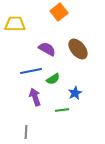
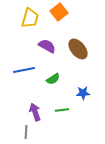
yellow trapezoid: moved 15 px right, 6 px up; rotated 105 degrees clockwise
purple semicircle: moved 3 px up
blue line: moved 7 px left, 1 px up
blue star: moved 8 px right; rotated 24 degrees clockwise
purple arrow: moved 15 px down
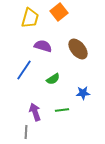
purple semicircle: moved 4 px left; rotated 12 degrees counterclockwise
blue line: rotated 45 degrees counterclockwise
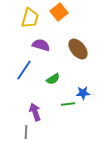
purple semicircle: moved 2 px left, 1 px up
green line: moved 6 px right, 6 px up
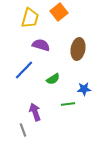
brown ellipse: rotated 50 degrees clockwise
blue line: rotated 10 degrees clockwise
blue star: moved 1 px right, 4 px up
gray line: moved 3 px left, 2 px up; rotated 24 degrees counterclockwise
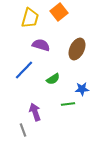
brown ellipse: moved 1 px left; rotated 15 degrees clockwise
blue star: moved 2 px left
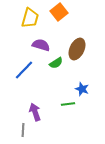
green semicircle: moved 3 px right, 16 px up
blue star: rotated 24 degrees clockwise
gray line: rotated 24 degrees clockwise
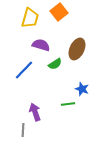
green semicircle: moved 1 px left, 1 px down
